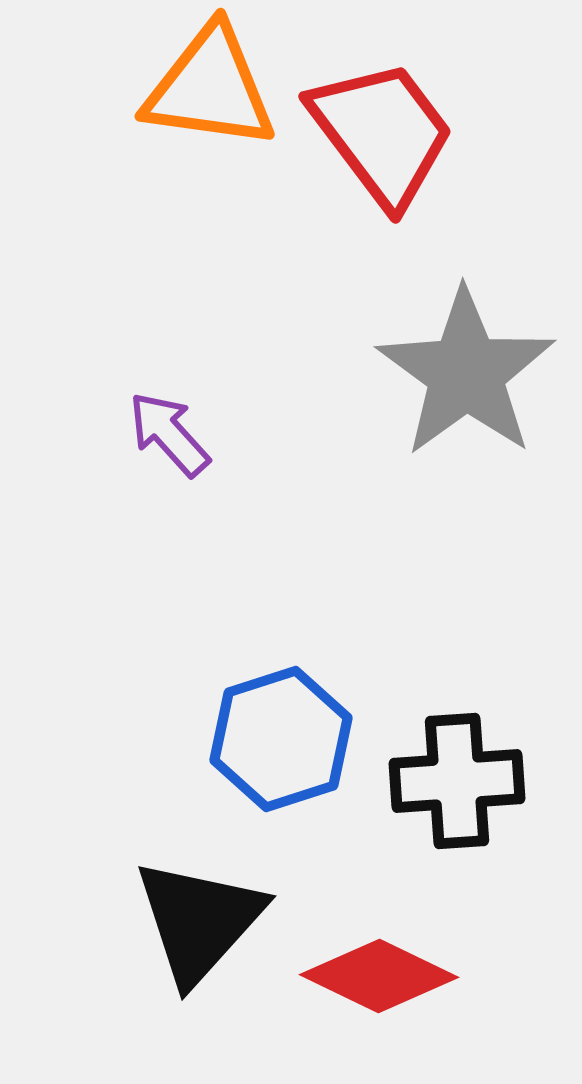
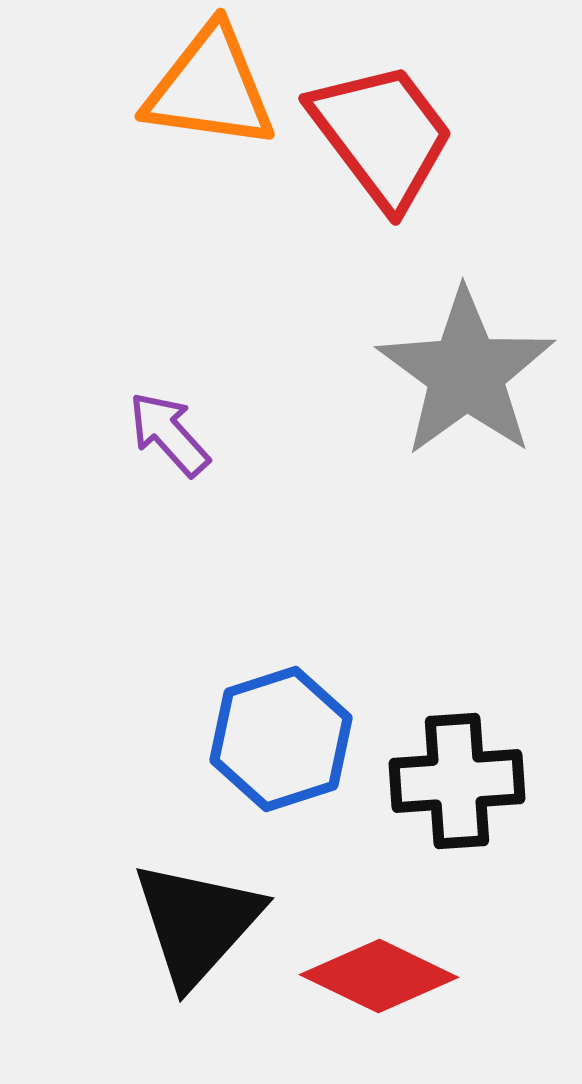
red trapezoid: moved 2 px down
black triangle: moved 2 px left, 2 px down
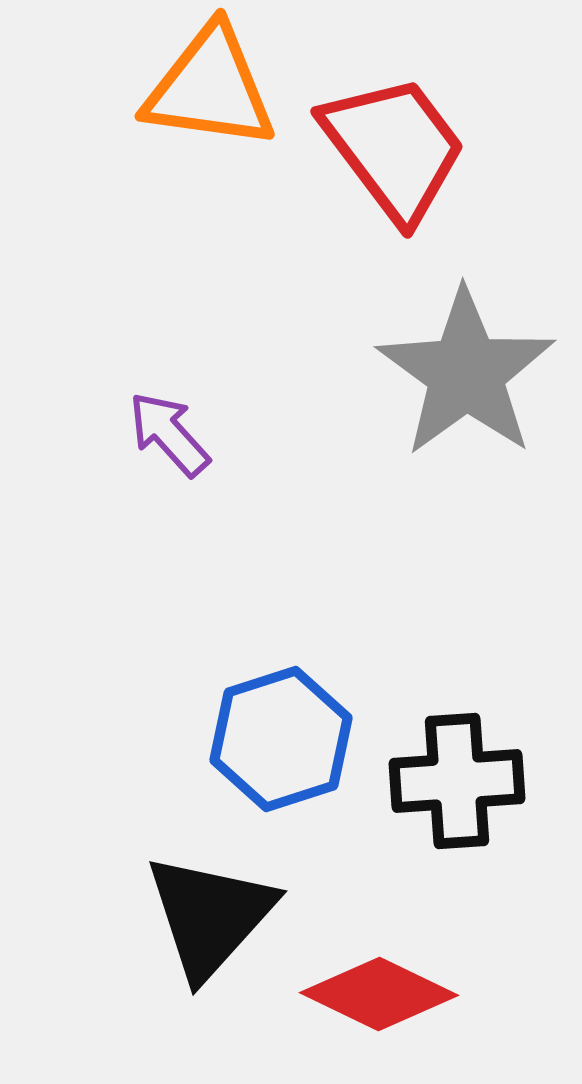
red trapezoid: moved 12 px right, 13 px down
black triangle: moved 13 px right, 7 px up
red diamond: moved 18 px down
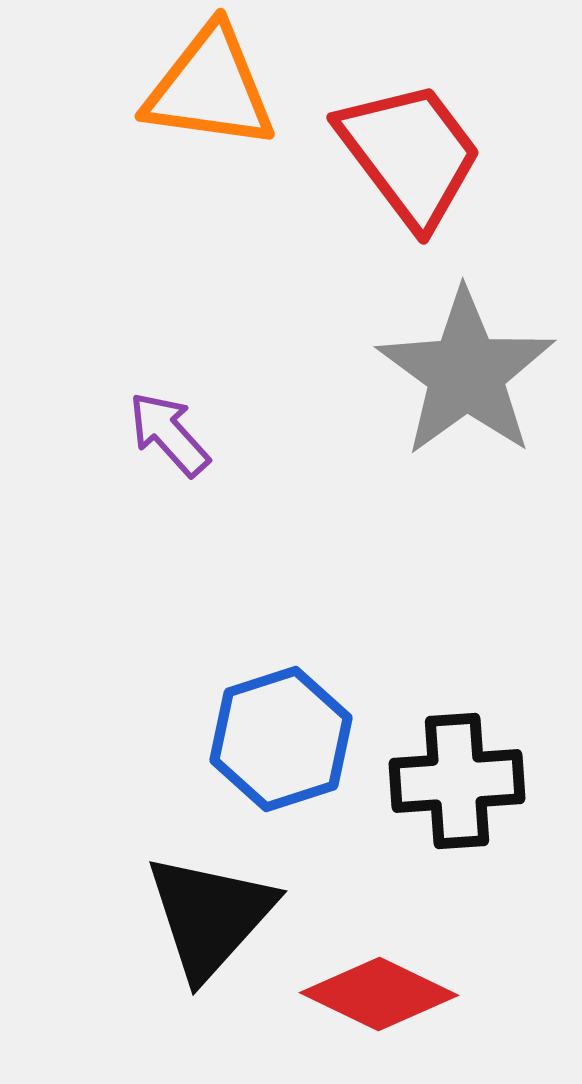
red trapezoid: moved 16 px right, 6 px down
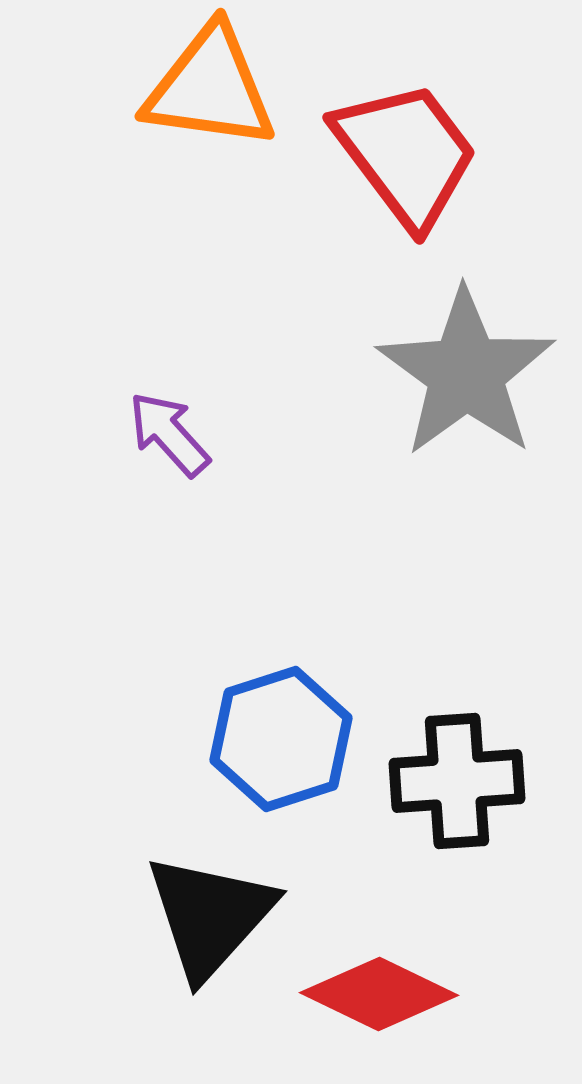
red trapezoid: moved 4 px left
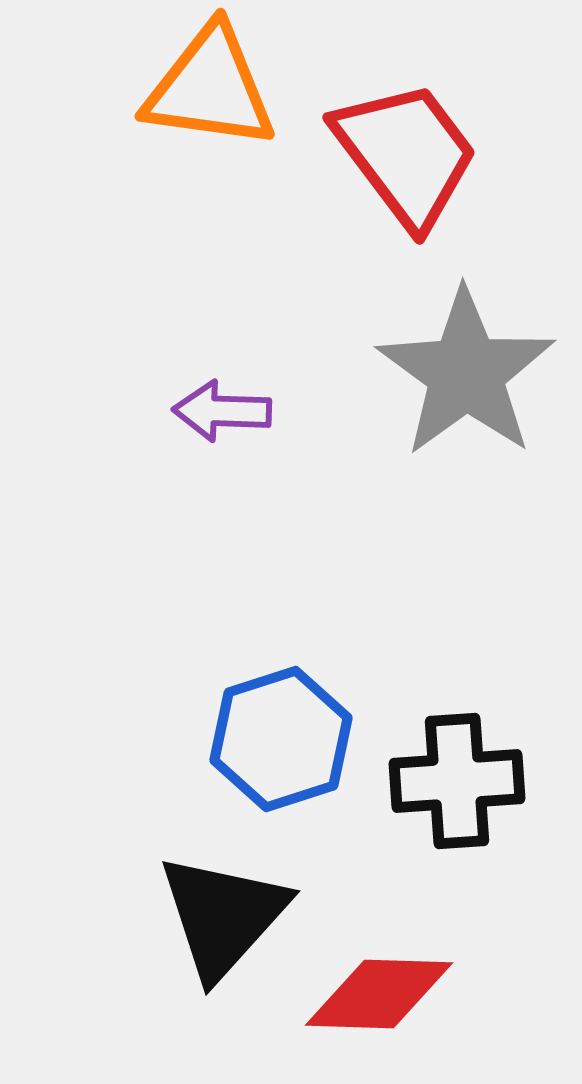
purple arrow: moved 53 px right, 23 px up; rotated 46 degrees counterclockwise
black triangle: moved 13 px right
red diamond: rotated 24 degrees counterclockwise
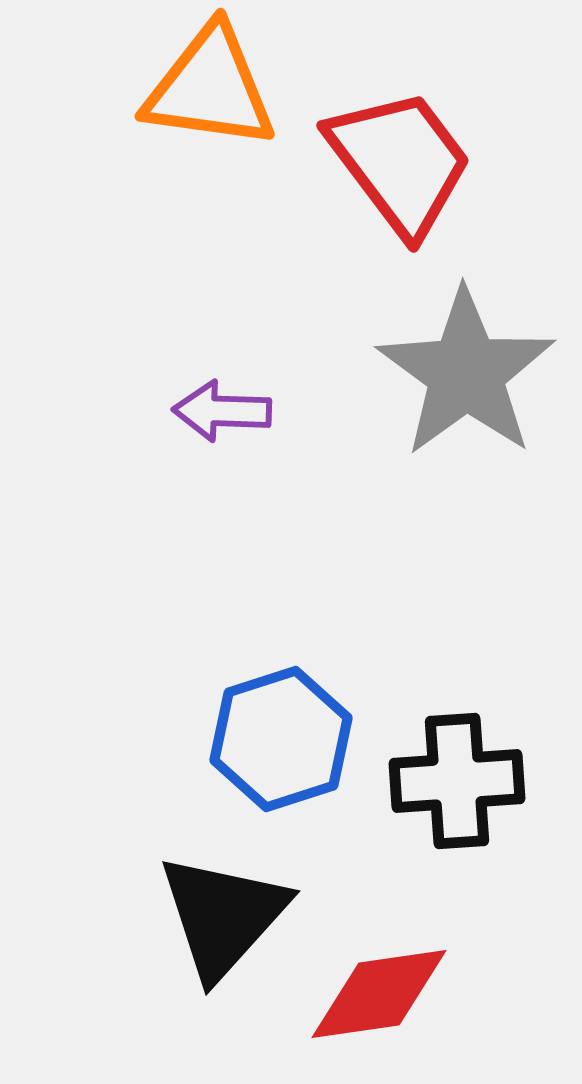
red trapezoid: moved 6 px left, 8 px down
red diamond: rotated 10 degrees counterclockwise
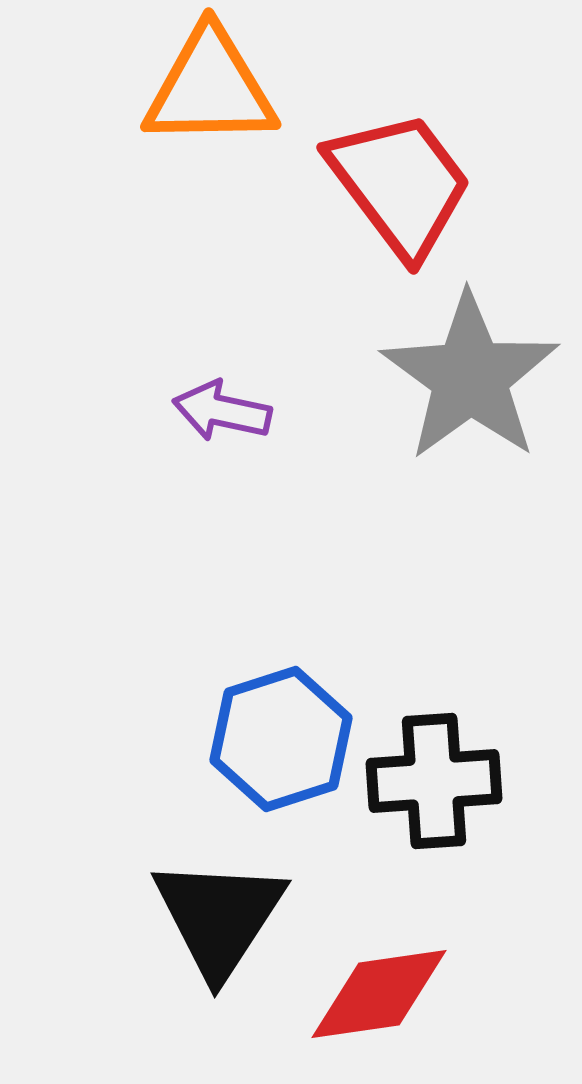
orange triangle: rotated 9 degrees counterclockwise
red trapezoid: moved 22 px down
gray star: moved 4 px right, 4 px down
purple arrow: rotated 10 degrees clockwise
black cross: moved 23 px left
black triangle: moved 4 px left, 1 px down; rotated 9 degrees counterclockwise
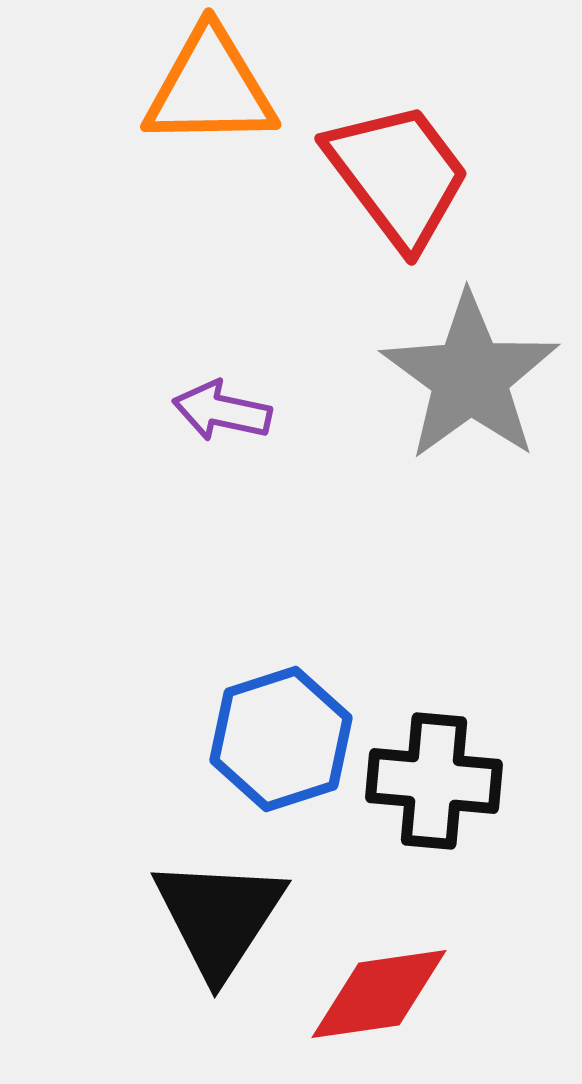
red trapezoid: moved 2 px left, 9 px up
black cross: rotated 9 degrees clockwise
